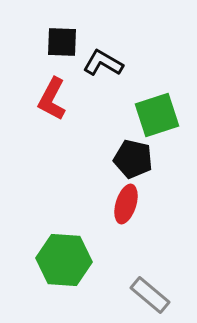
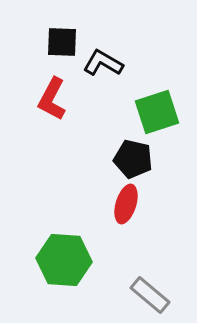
green square: moved 3 px up
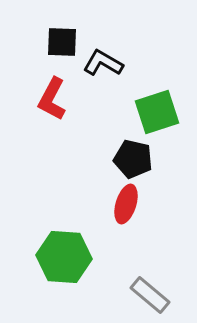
green hexagon: moved 3 px up
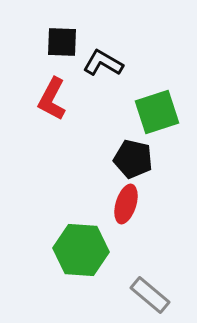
green hexagon: moved 17 px right, 7 px up
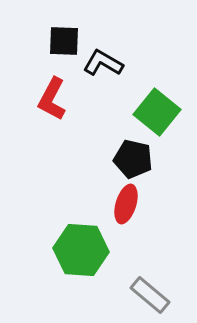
black square: moved 2 px right, 1 px up
green square: rotated 33 degrees counterclockwise
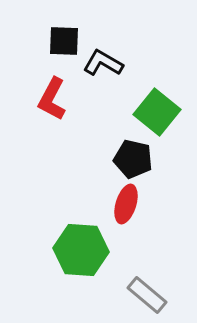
gray rectangle: moved 3 px left
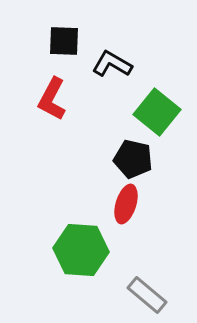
black L-shape: moved 9 px right, 1 px down
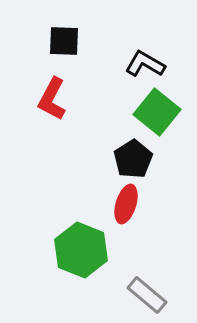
black L-shape: moved 33 px right
black pentagon: rotated 27 degrees clockwise
green hexagon: rotated 18 degrees clockwise
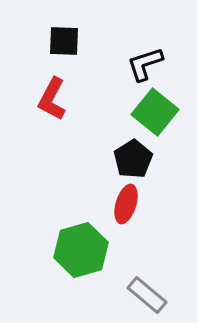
black L-shape: rotated 48 degrees counterclockwise
green square: moved 2 px left
green hexagon: rotated 22 degrees clockwise
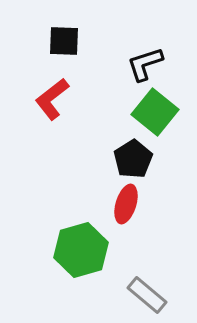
red L-shape: rotated 24 degrees clockwise
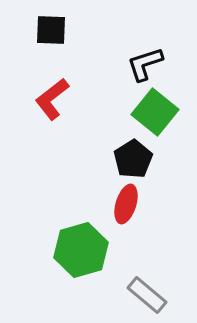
black square: moved 13 px left, 11 px up
